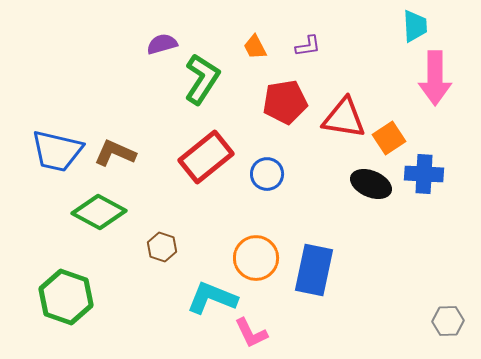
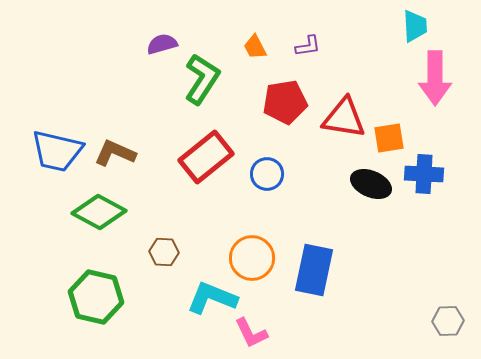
orange square: rotated 24 degrees clockwise
brown hexagon: moved 2 px right, 5 px down; rotated 16 degrees counterclockwise
orange circle: moved 4 px left
green hexagon: moved 30 px right; rotated 6 degrees counterclockwise
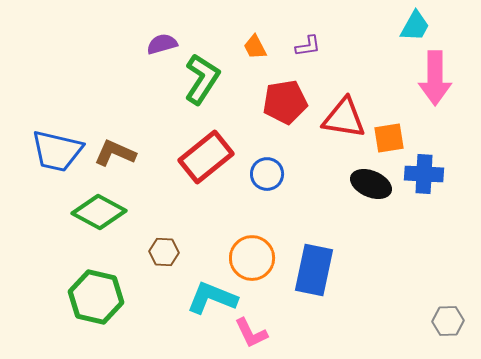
cyan trapezoid: rotated 32 degrees clockwise
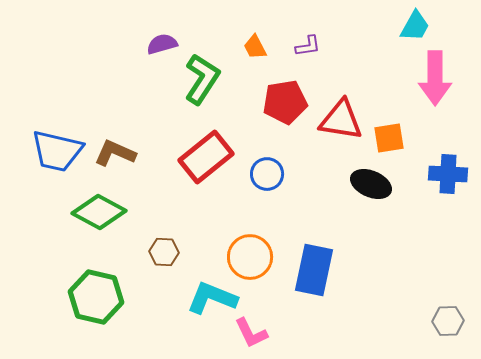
red triangle: moved 3 px left, 2 px down
blue cross: moved 24 px right
orange circle: moved 2 px left, 1 px up
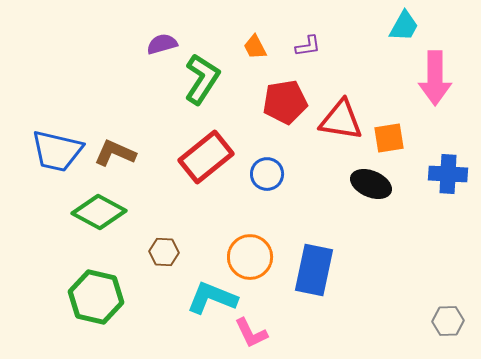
cyan trapezoid: moved 11 px left
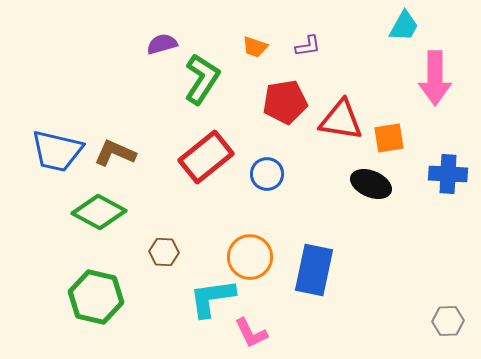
orange trapezoid: rotated 44 degrees counterclockwise
cyan L-shape: rotated 30 degrees counterclockwise
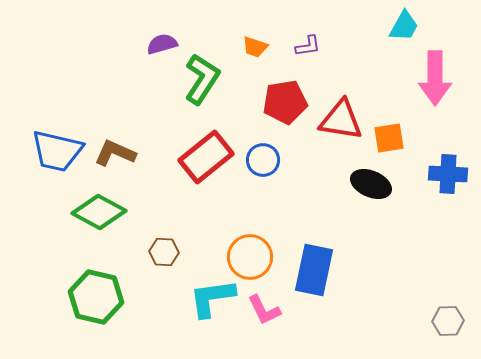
blue circle: moved 4 px left, 14 px up
pink L-shape: moved 13 px right, 23 px up
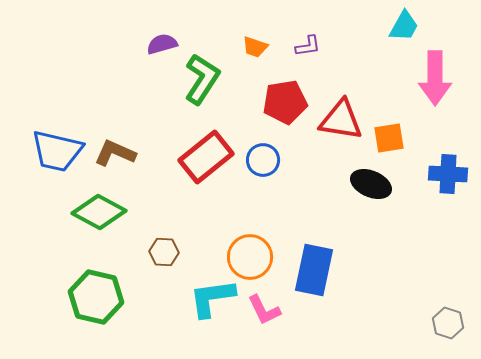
gray hexagon: moved 2 px down; rotated 20 degrees clockwise
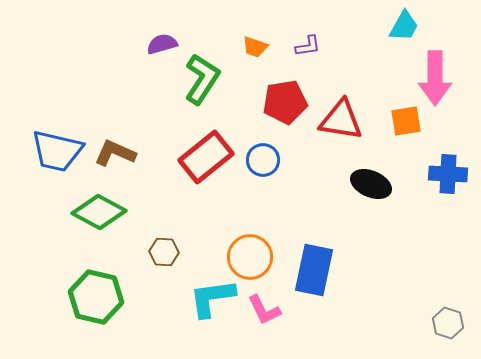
orange square: moved 17 px right, 17 px up
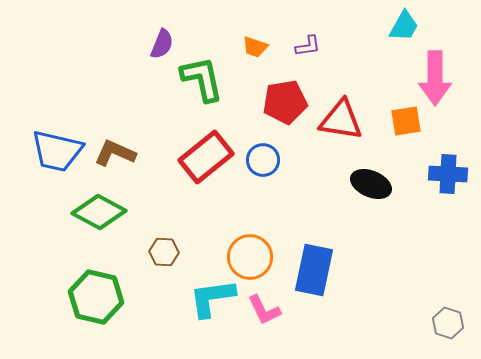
purple semicircle: rotated 128 degrees clockwise
green L-shape: rotated 45 degrees counterclockwise
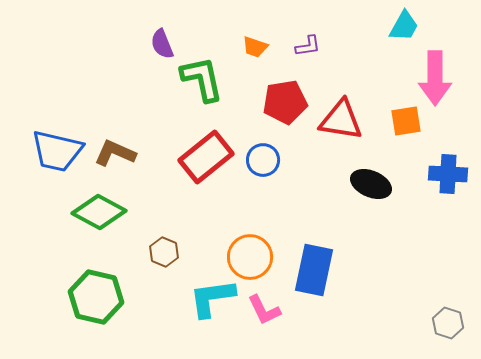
purple semicircle: rotated 136 degrees clockwise
brown hexagon: rotated 20 degrees clockwise
